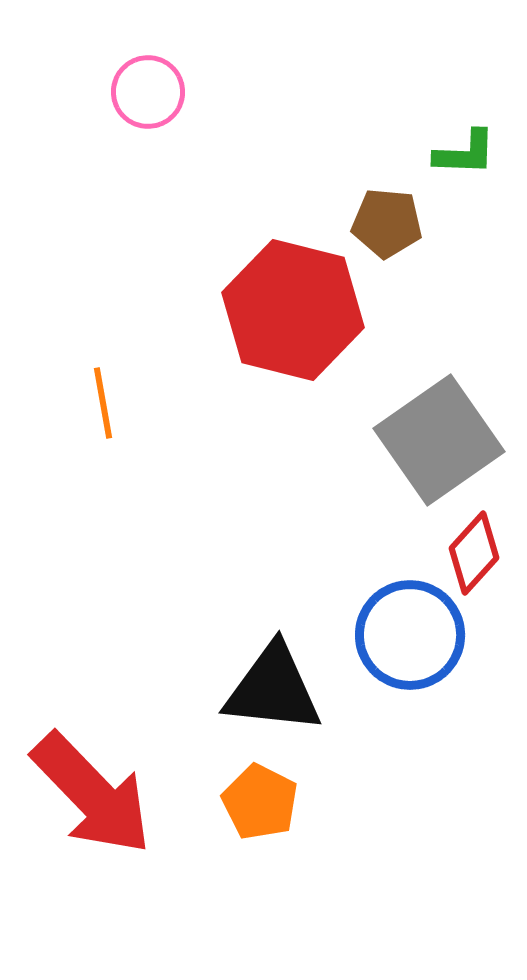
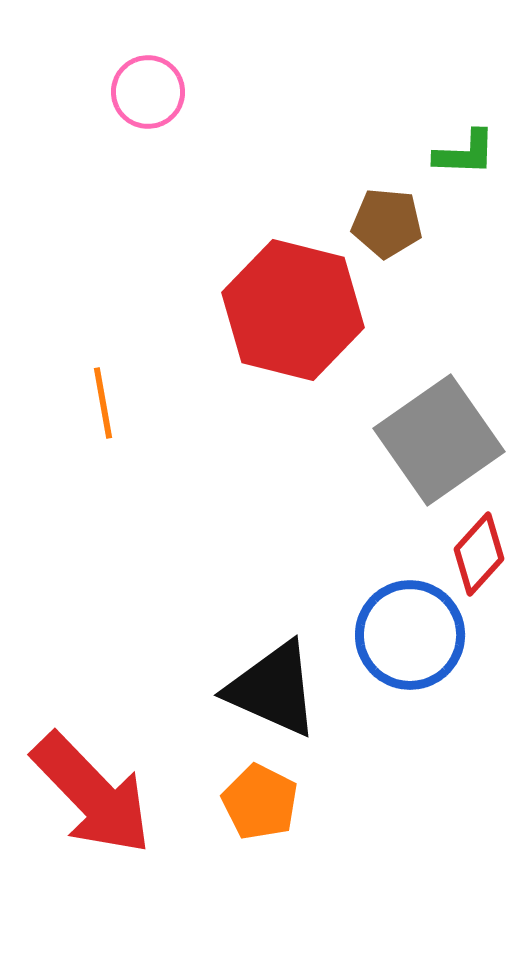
red diamond: moved 5 px right, 1 px down
black triangle: rotated 18 degrees clockwise
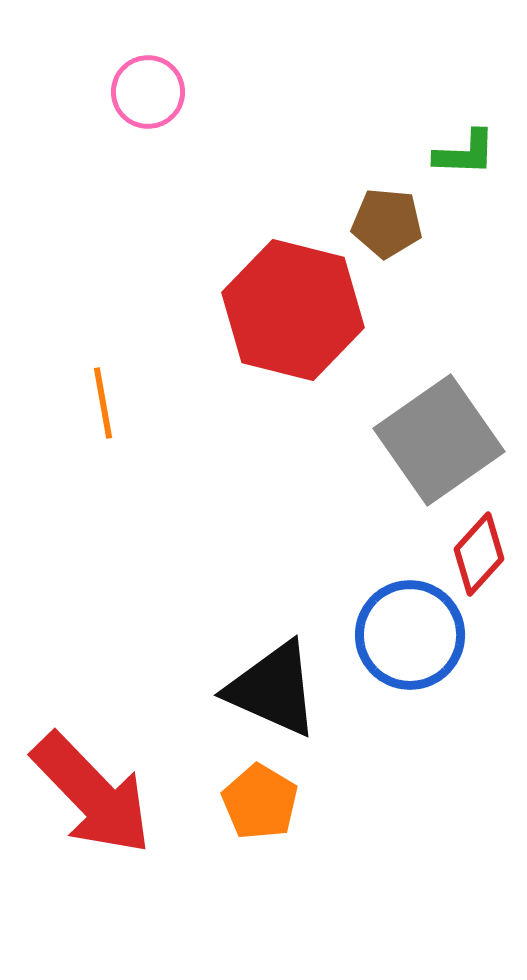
orange pentagon: rotated 4 degrees clockwise
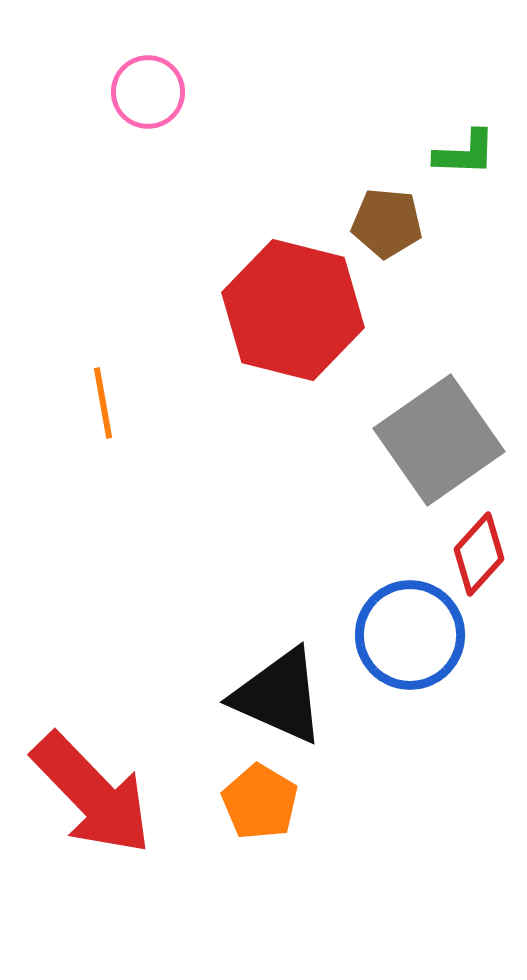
black triangle: moved 6 px right, 7 px down
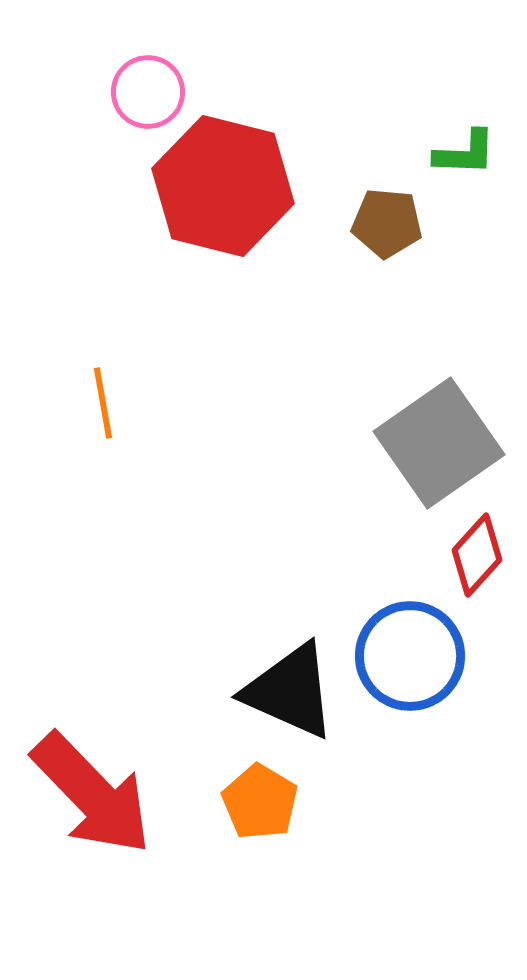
red hexagon: moved 70 px left, 124 px up
gray square: moved 3 px down
red diamond: moved 2 px left, 1 px down
blue circle: moved 21 px down
black triangle: moved 11 px right, 5 px up
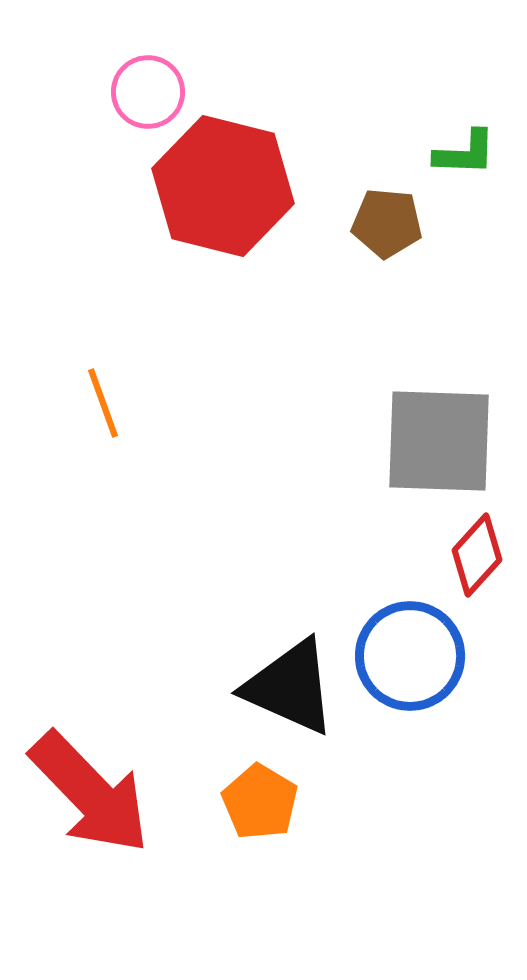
orange line: rotated 10 degrees counterclockwise
gray square: moved 2 px up; rotated 37 degrees clockwise
black triangle: moved 4 px up
red arrow: moved 2 px left, 1 px up
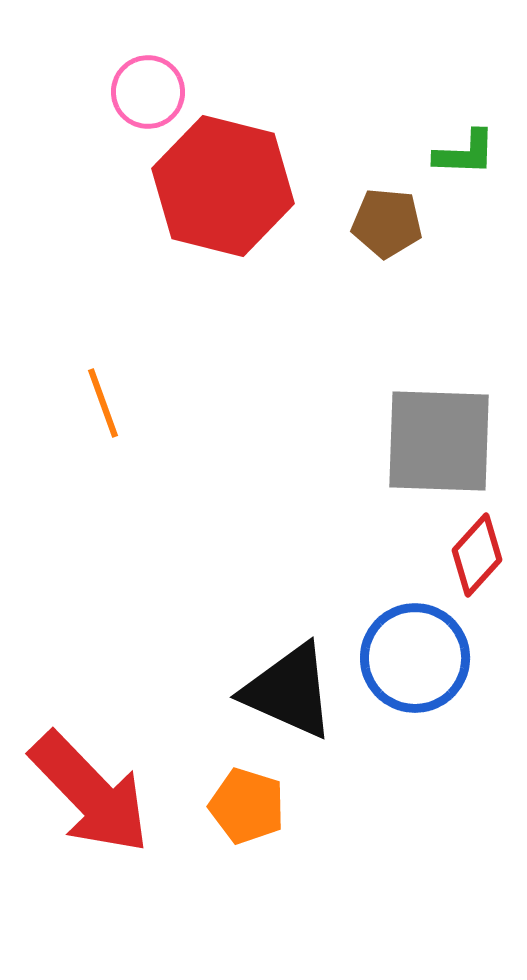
blue circle: moved 5 px right, 2 px down
black triangle: moved 1 px left, 4 px down
orange pentagon: moved 13 px left, 4 px down; rotated 14 degrees counterclockwise
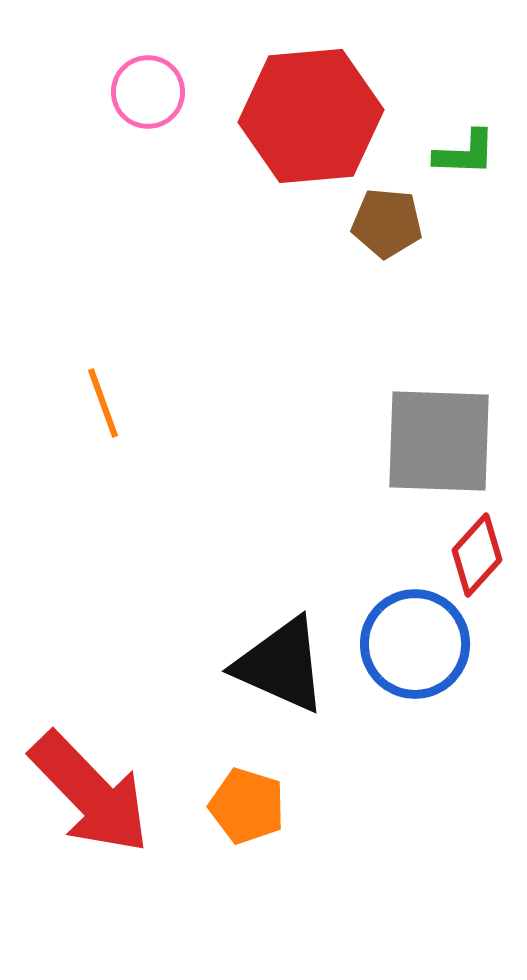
red hexagon: moved 88 px right, 70 px up; rotated 19 degrees counterclockwise
blue circle: moved 14 px up
black triangle: moved 8 px left, 26 px up
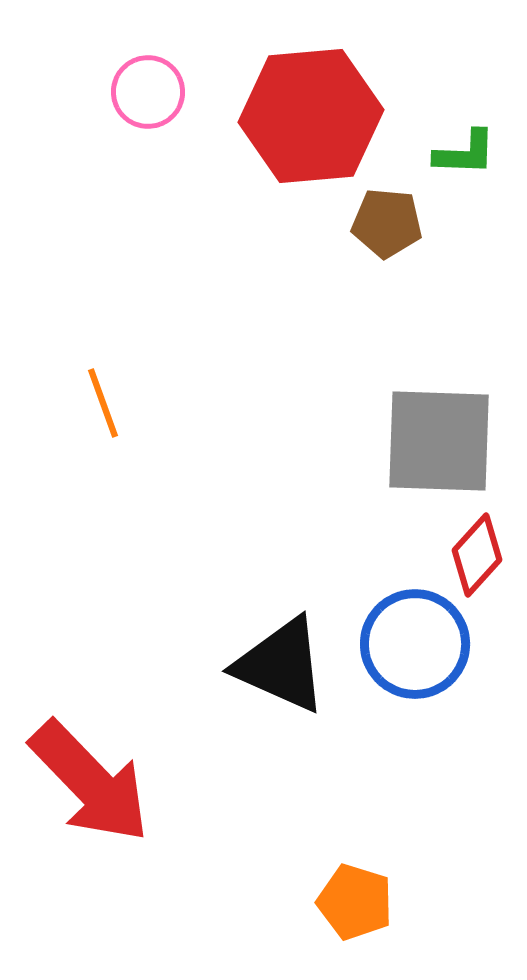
red arrow: moved 11 px up
orange pentagon: moved 108 px right, 96 px down
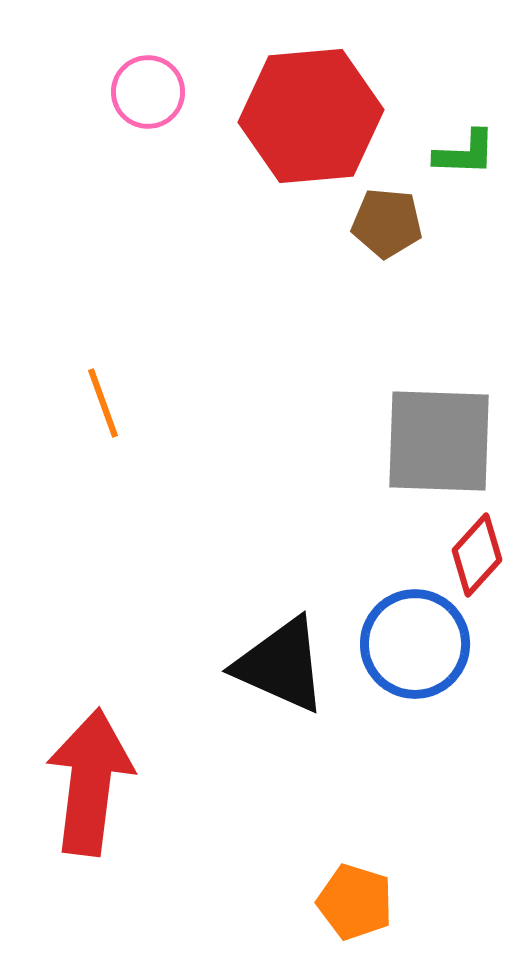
red arrow: rotated 129 degrees counterclockwise
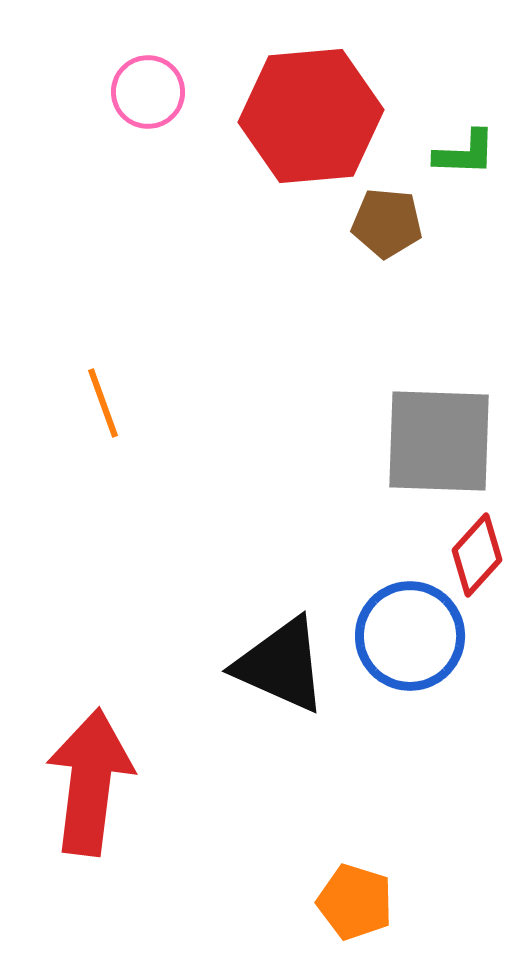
blue circle: moved 5 px left, 8 px up
